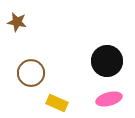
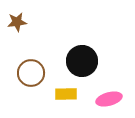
brown star: rotated 18 degrees counterclockwise
black circle: moved 25 px left
yellow rectangle: moved 9 px right, 9 px up; rotated 25 degrees counterclockwise
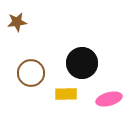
black circle: moved 2 px down
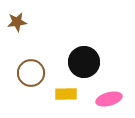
black circle: moved 2 px right, 1 px up
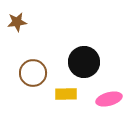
brown circle: moved 2 px right
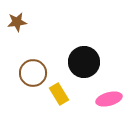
yellow rectangle: moved 7 px left; rotated 60 degrees clockwise
